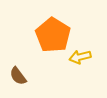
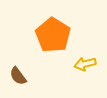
yellow arrow: moved 5 px right, 7 px down
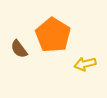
brown semicircle: moved 1 px right, 27 px up
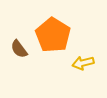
yellow arrow: moved 2 px left, 1 px up
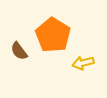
brown semicircle: moved 2 px down
